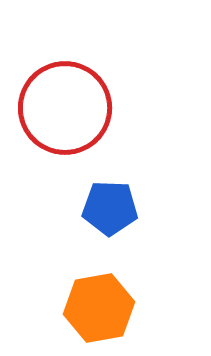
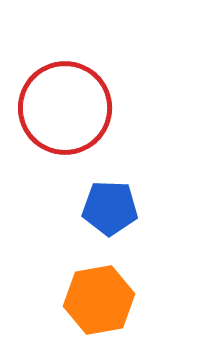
orange hexagon: moved 8 px up
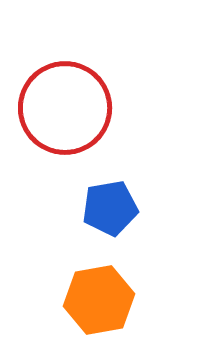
blue pentagon: rotated 12 degrees counterclockwise
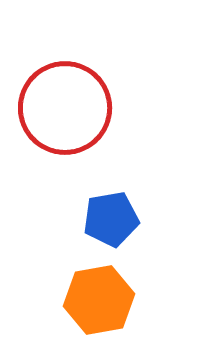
blue pentagon: moved 1 px right, 11 px down
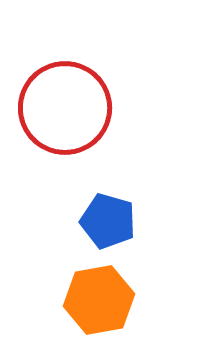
blue pentagon: moved 3 px left, 2 px down; rotated 26 degrees clockwise
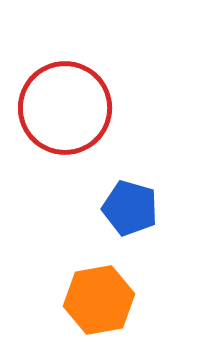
blue pentagon: moved 22 px right, 13 px up
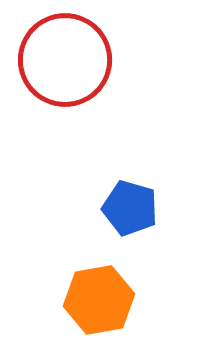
red circle: moved 48 px up
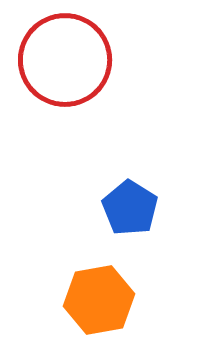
blue pentagon: rotated 16 degrees clockwise
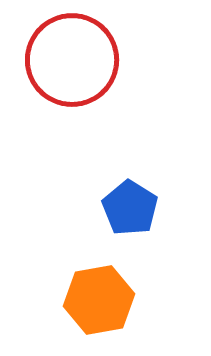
red circle: moved 7 px right
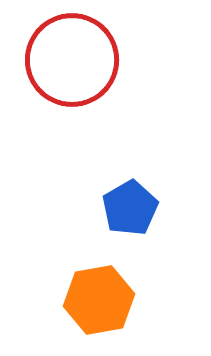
blue pentagon: rotated 10 degrees clockwise
